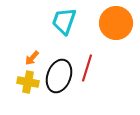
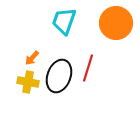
red line: moved 1 px right
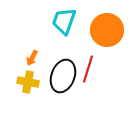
orange circle: moved 9 px left, 7 px down
orange arrow: rotated 14 degrees counterclockwise
red line: moved 1 px down
black ellipse: moved 4 px right
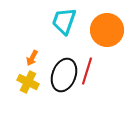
red line: moved 1 px left, 2 px down
black ellipse: moved 1 px right, 1 px up
yellow cross: rotated 15 degrees clockwise
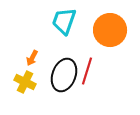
orange circle: moved 3 px right
yellow cross: moved 3 px left
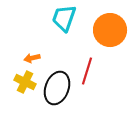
cyan trapezoid: moved 3 px up
orange arrow: rotated 49 degrees clockwise
black ellipse: moved 7 px left, 13 px down
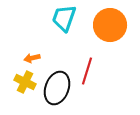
orange circle: moved 5 px up
